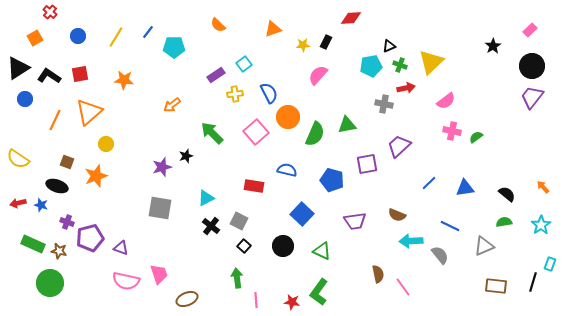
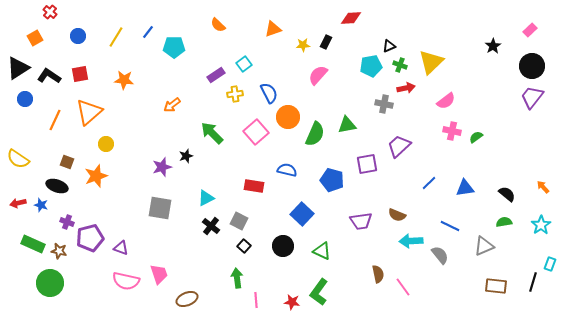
purple trapezoid at (355, 221): moved 6 px right
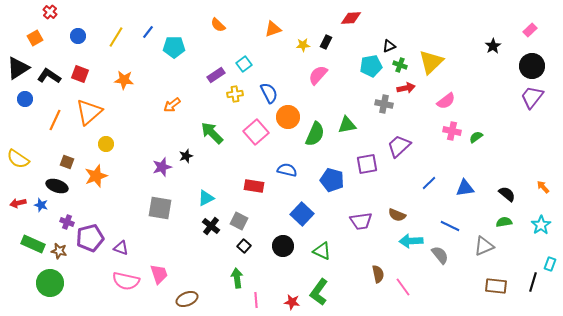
red square at (80, 74): rotated 30 degrees clockwise
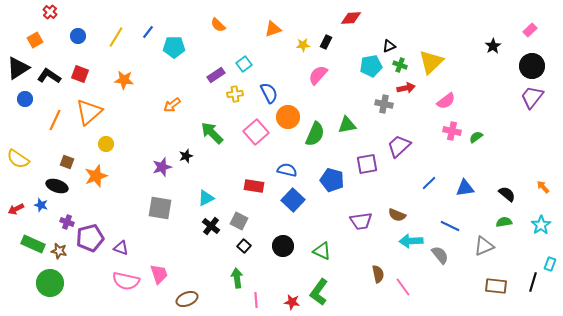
orange square at (35, 38): moved 2 px down
red arrow at (18, 203): moved 2 px left, 6 px down; rotated 14 degrees counterclockwise
blue square at (302, 214): moved 9 px left, 14 px up
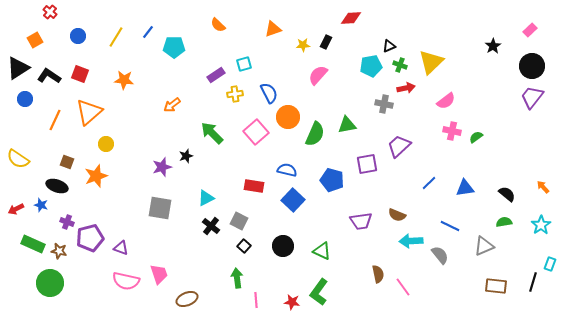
cyan square at (244, 64): rotated 21 degrees clockwise
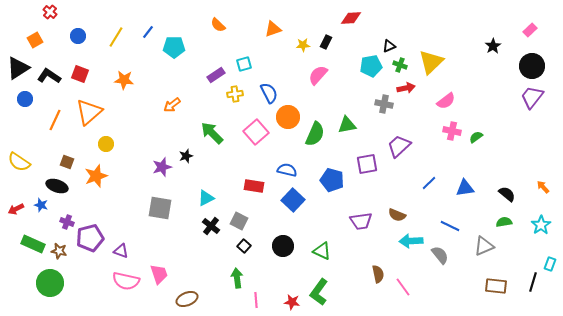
yellow semicircle at (18, 159): moved 1 px right, 3 px down
purple triangle at (121, 248): moved 3 px down
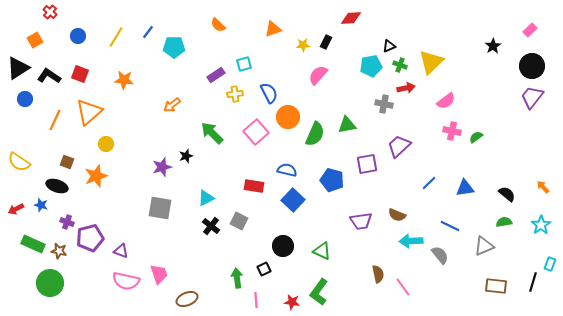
black square at (244, 246): moved 20 px right, 23 px down; rotated 24 degrees clockwise
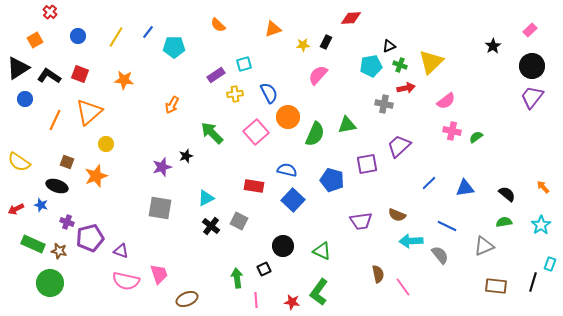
orange arrow at (172, 105): rotated 24 degrees counterclockwise
blue line at (450, 226): moved 3 px left
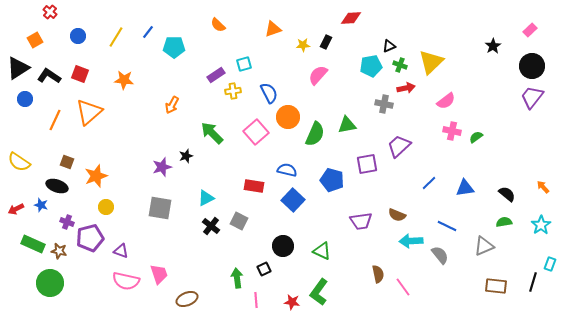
yellow cross at (235, 94): moved 2 px left, 3 px up
yellow circle at (106, 144): moved 63 px down
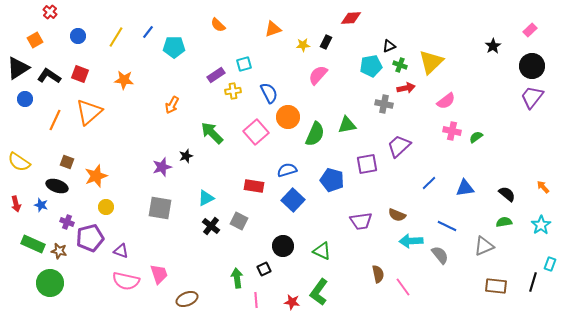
blue semicircle at (287, 170): rotated 30 degrees counterclockwise
red arrow at (16, 209): moved 5 px up; rotated 77 degrees counterclockwise
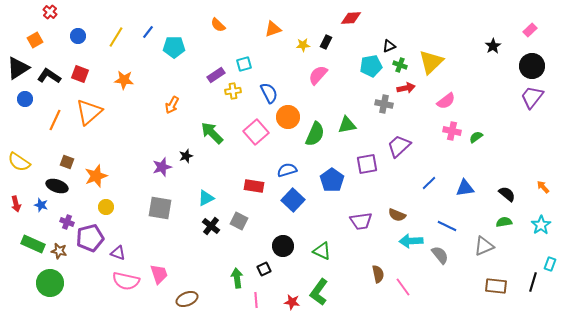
blue pentagon at (332, 180): rotated 20 degrees clockwise
purple triangle at (121, 251): moved 3 px left, 2 px down
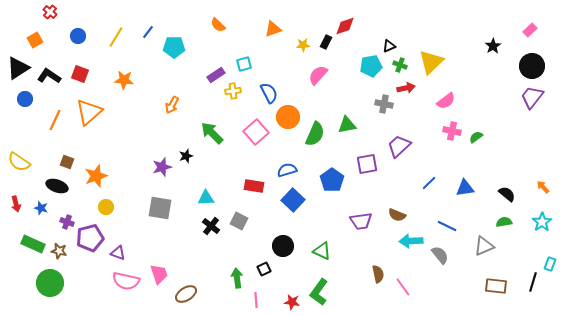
red diamond at (351, 18): moved 6 px left, 8 px down; rotated 15 degrees counterclockwise
cyan triangle at (206, 198): rotated 24 degrees clockwise
blue star at (41, 205): moved 3 px down
cyan star at (541, 225): moved 1 px right, 3 px up
brown ellipse at (187, 299): moved 1 px left, 5 px up; rotated 10 degrees counterclockwise
